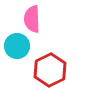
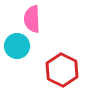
red hexagon: moved 12 px right; rotated 8 degrees counterclockwise
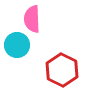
cyan circle: moved 1 px up
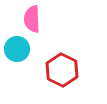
cyan circle: moved 4 px down
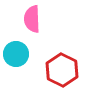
cyan circle: moved 1 px left, 5 px down
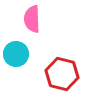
red hexagon: moved 4 px down; rotated 12 degrees counterclockwise
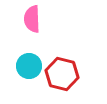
cyan circle: moved 13 px right, 12 px down
